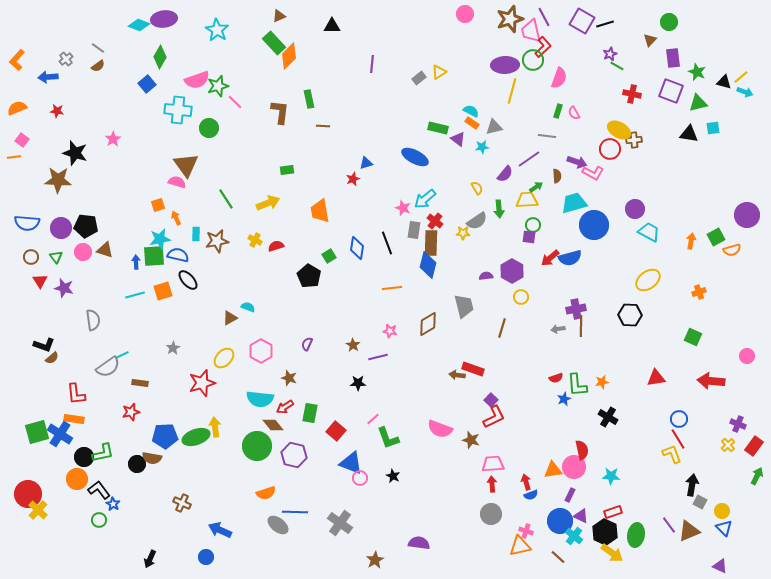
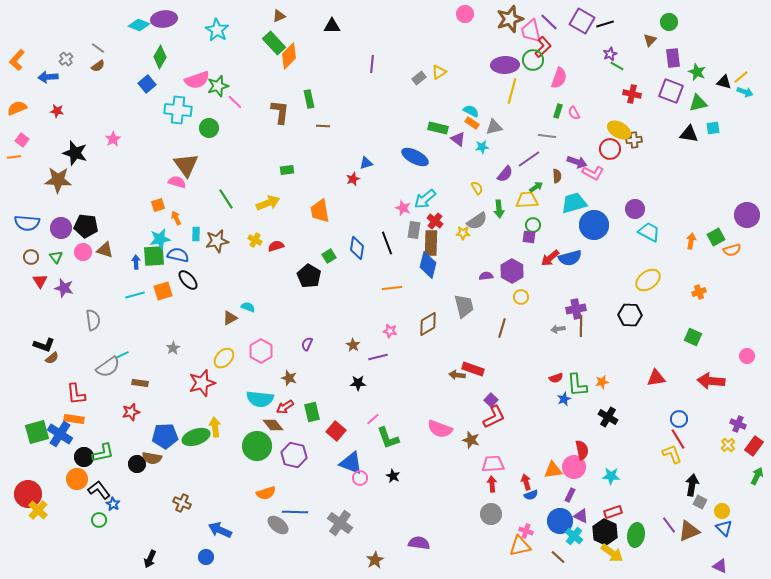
purple line at (544, 17): moved 5 px right, 5 px down; rotated 18 degrees counterclockwise
green rectangle at (310, 413): moved 2 px right, 1 px up; rotated 24 degrees counterclockwise
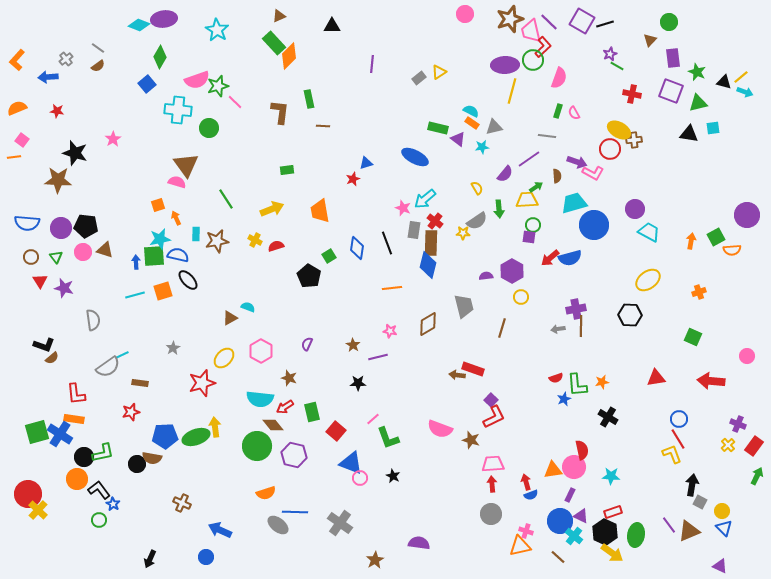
yellow arrow at (268, 203): moved 4 px right, 6 px down
orange semicircle at (732, 250): rotated 12 degrees clockwise
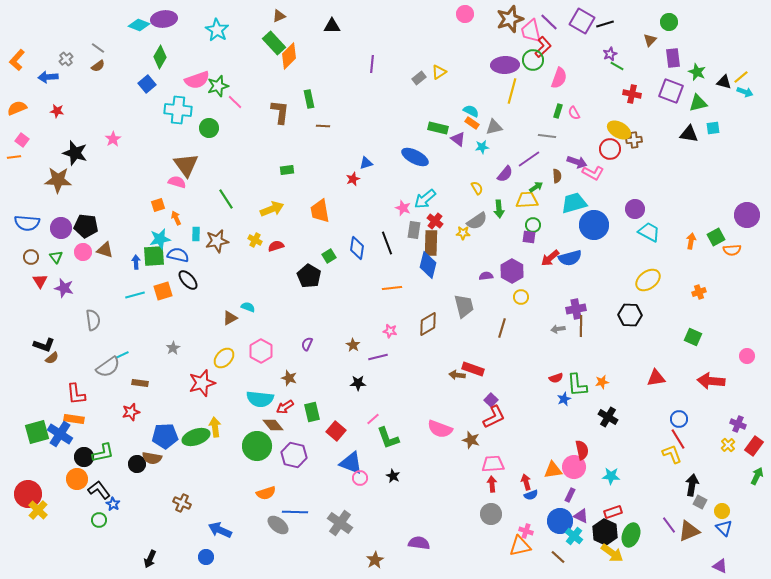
green ellipse at (636, 535): moved 5 px left; rotated 10 degrees clockwise
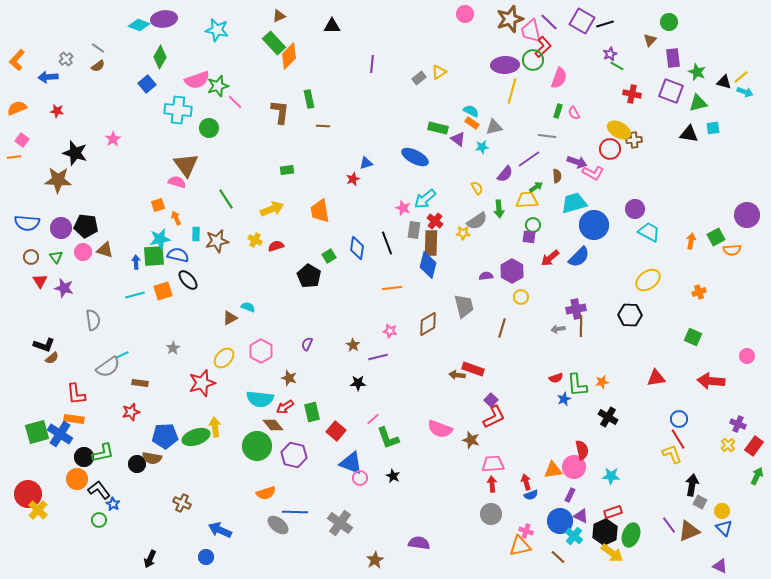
cyan star at (217, 30): rotated 20 degrees counterclockwise
blue semicircle at (570, 258): moved 9 px right, 1 px up; rotated 30 degrees counterclockwise
black hexagon at (605, 532): rotated 10 degrees clockwise
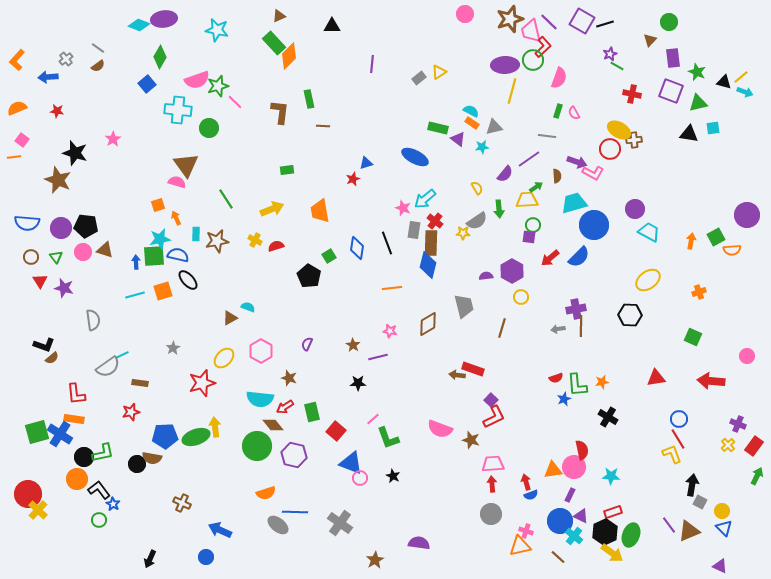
brown star at (58, 180): rotated 20 degrees clockwise
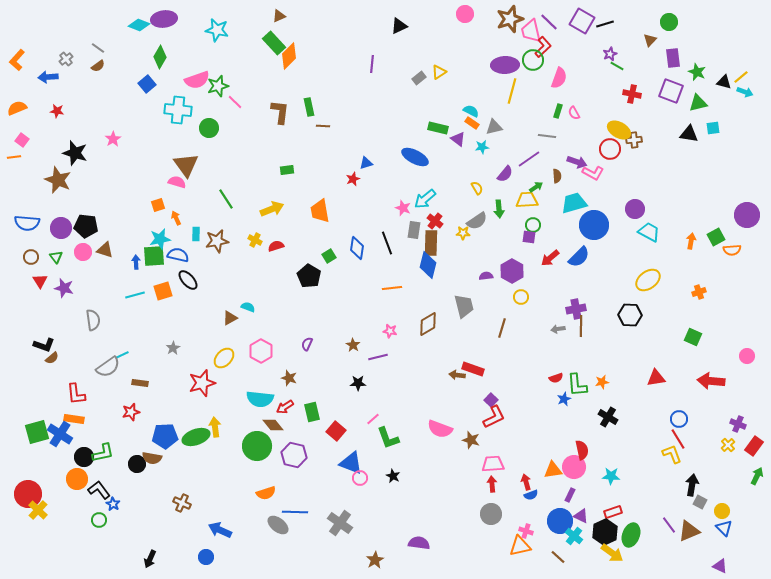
black triangle at (332, 26): moved 67 px right; rotated 24 degrees counterclockwise
green rectangle at (309, 99): moved 8 px down
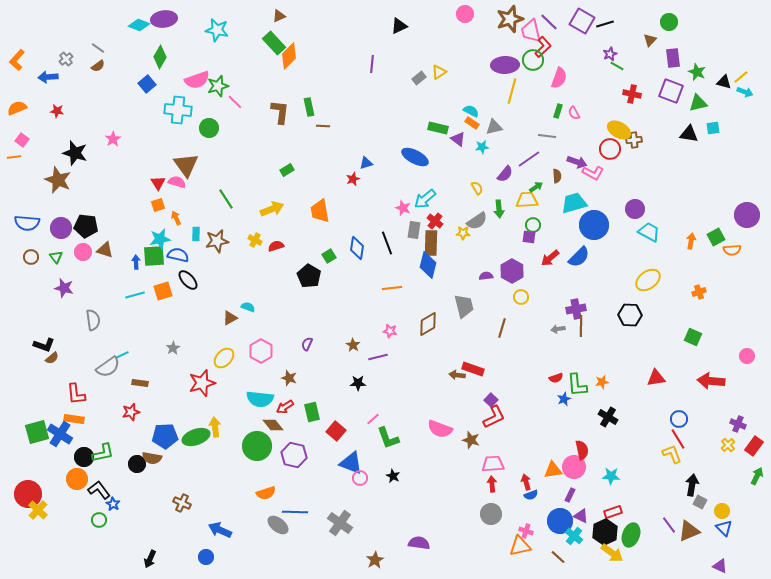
green rectangle at (287, 170): rotated 24 degrees counterclockwise
red triangle at (40, 281): moved 118 px right, 98 px up
